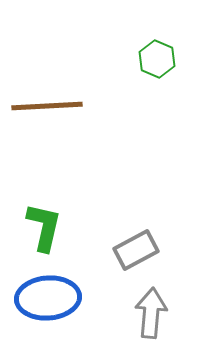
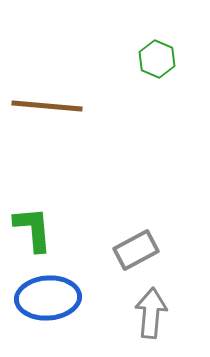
brown line: rotated 8 degrees clockwise
green L-shape: moved 11 px left, 2 px down; rotated 18 degrees counterclockwise
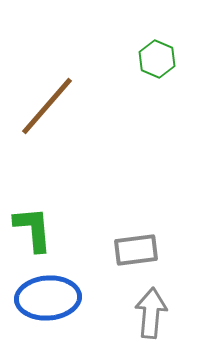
brown line: rotated 54 degrees counterclockwise
gray rectangle: rotated 21 degrees clockwise
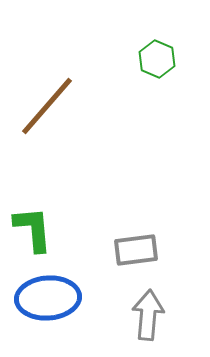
gray arrow: moved 3 px left, 2 px down
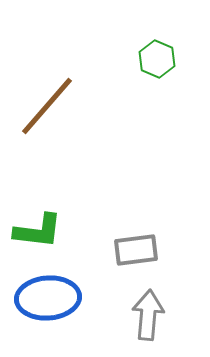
green L-shape: moved 5 px right, 2 px down; rotated 102 degrees clockwise
